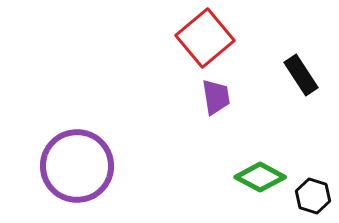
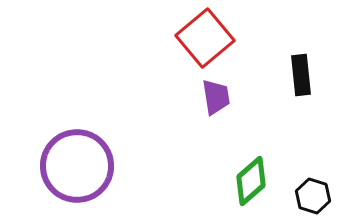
black rectangle: rotated 27 degrees clockwise
green diamond: moved 9 px left, 4 px down; rotated 69 degrees counterclockwise
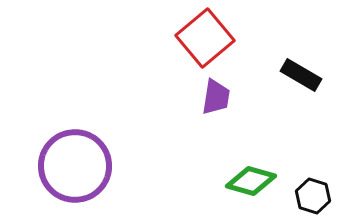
black rectangle: rotated 54 degrees counterclockwise
purple trapezoid: rotated 18 degrees clockwise
purple circle: moved 2 px left
green diamond: rotated 57 degrees clockwise
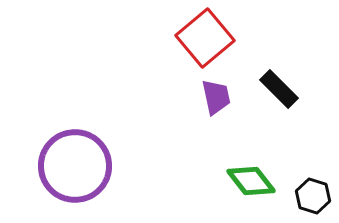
black rectangle: moved 22 px left, 14 px down; rotated 15 degrees clockwise
purple trapezoid: rotated 21 degrees counterclockwise
green diamond: rotated 36 degrees clockwise
